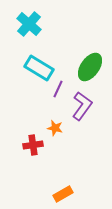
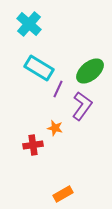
green ellipse: moved 4 px down; rotated 16 degrees clockwise
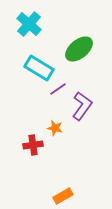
green ellipse: moved 11 px left, 22 px up
purple line: rotated 30 degrees clockwise
orange rectangle: moved 2 px down
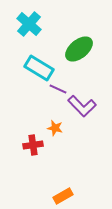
purple line: rotated 60 degrees clockwise
purple L-shape: rotated 100 degrees clockwise
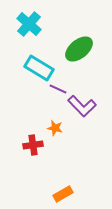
orange rectangle: moved 2 px up
